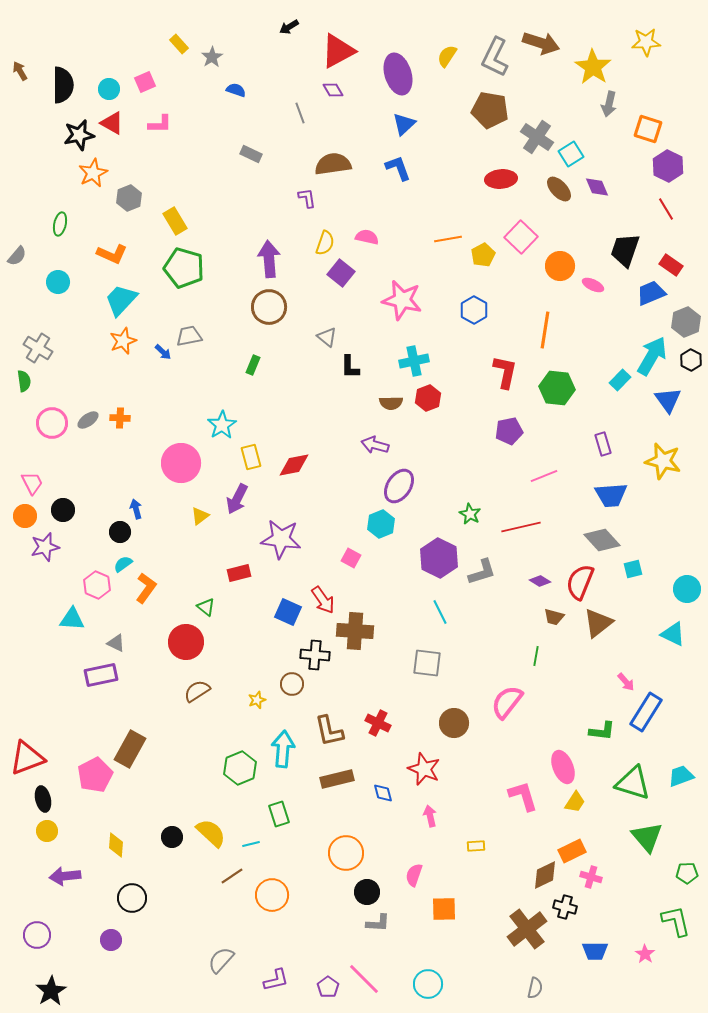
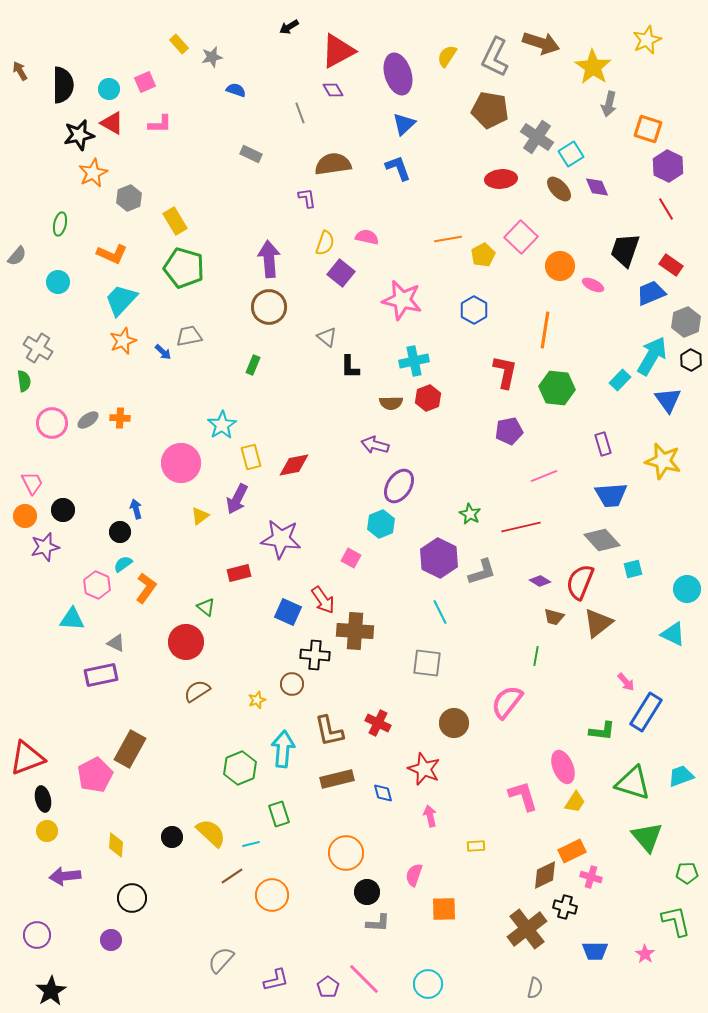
yellow star at (646, 42): moved 1 px right, 2 px up; rotated 20 degrees counterclockwise
gray star at (212, 57): rotated 20 degrees clockwise
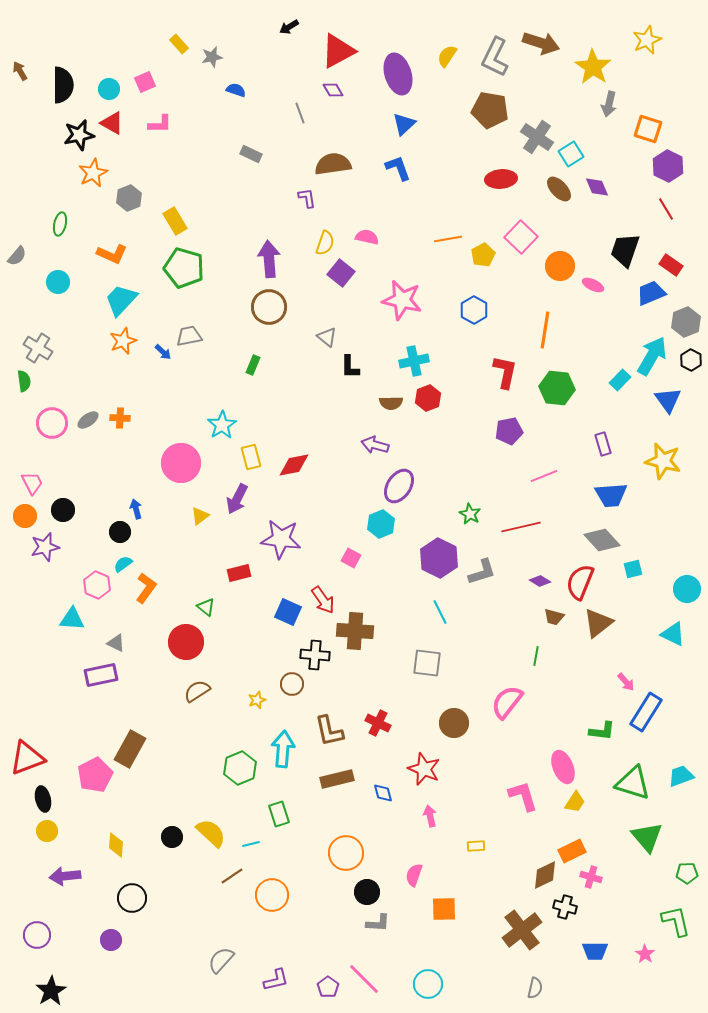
brown cross at (527, 929): moved 5 px left, 1 px down
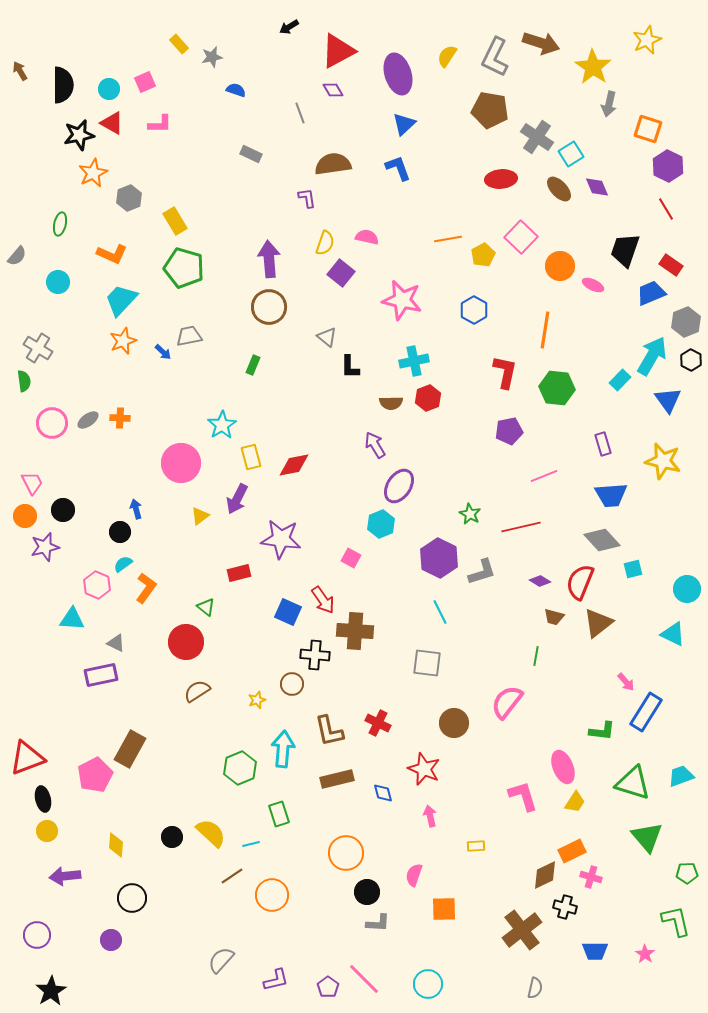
purple arrow at (375, 445): rotated 44 degrees clockwise
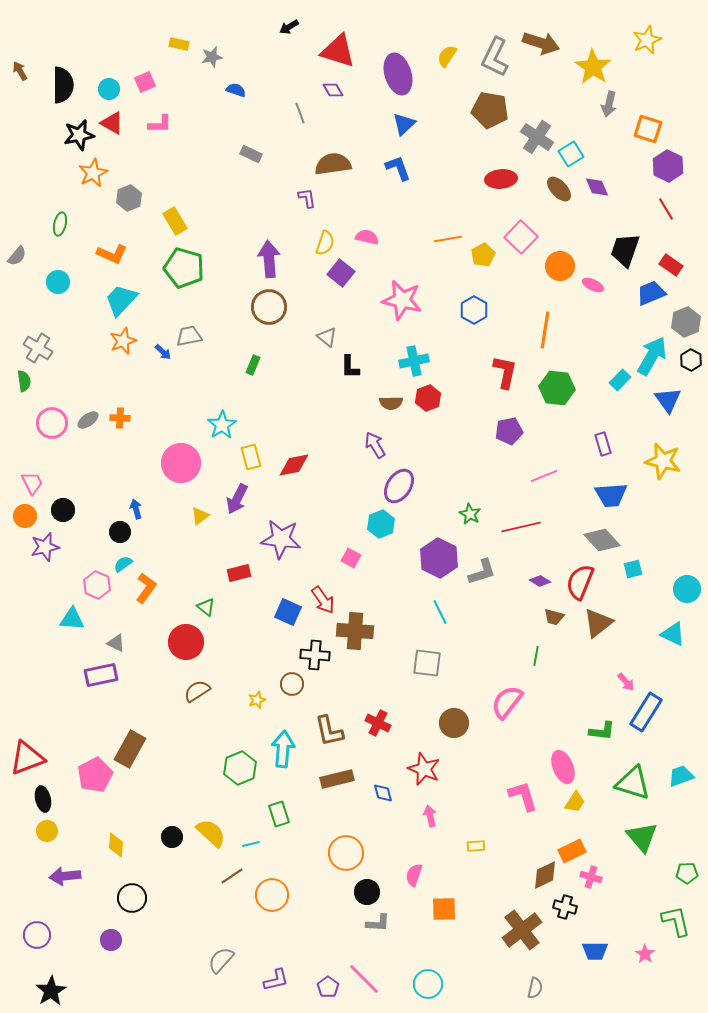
yellow rectangle at (179, 44): rotated 36 degrees counterclockwise
red triangle at (338, 51): rotated 45 degrees clockwise
green triangle at (647, 837): moved 5 px left
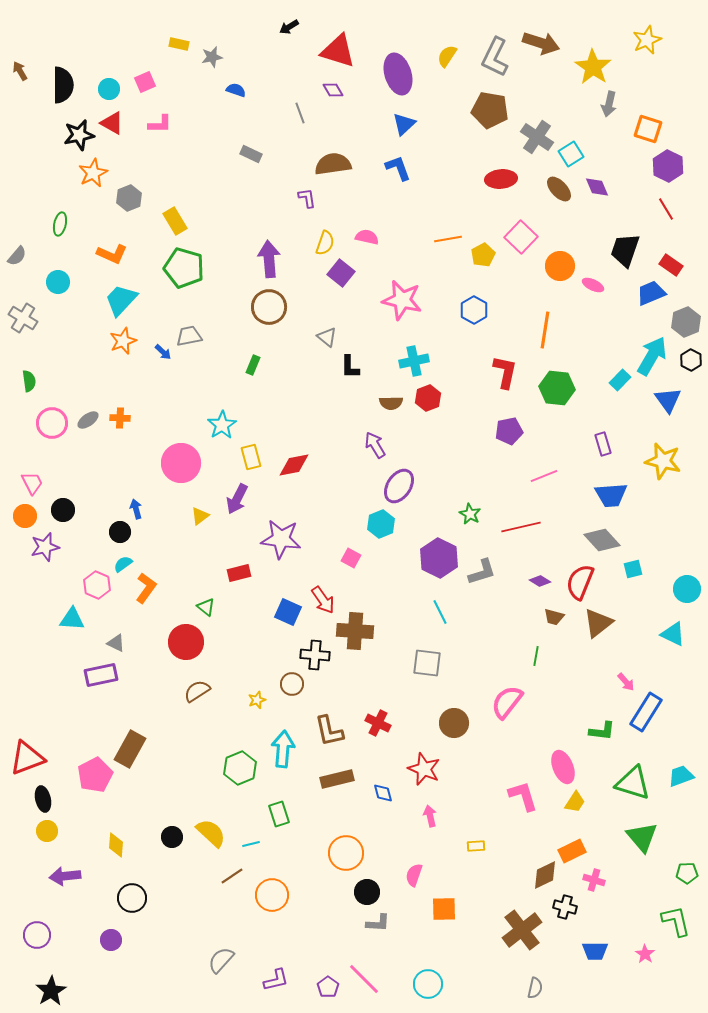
gray cross at (38, 348): moved 15 px left, 30 px up
green semicircle at (24, 381): moved 5 px right
pink cross at (591, 877): moved 3 px right, 3 px down
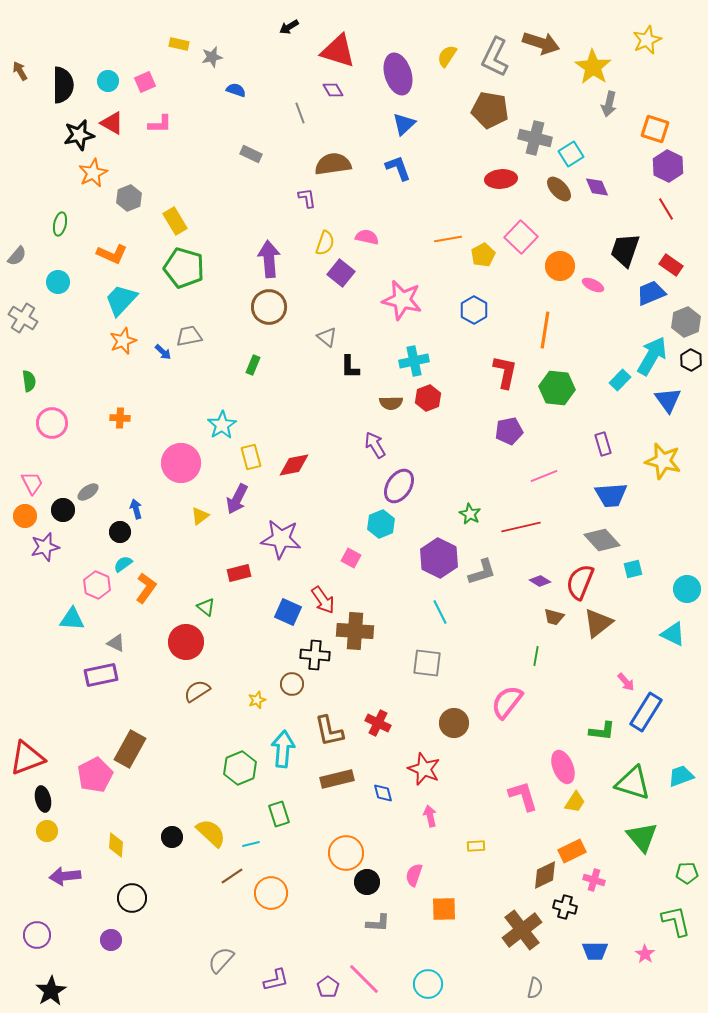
cyan circle at (109, 89): moved 1 px left, 8 px up
orange square at (648, 129): moved 7 px right
gray cross at (537, 137): moved 2 px left, 1 px down; rotated 20 degrees counterclockwise
gray ellipse at (88, 420): moved 72 px down
black circle at (367, 892): moved 10 px up
orange circle at (272, 895): moved 1 px left, 2 px up
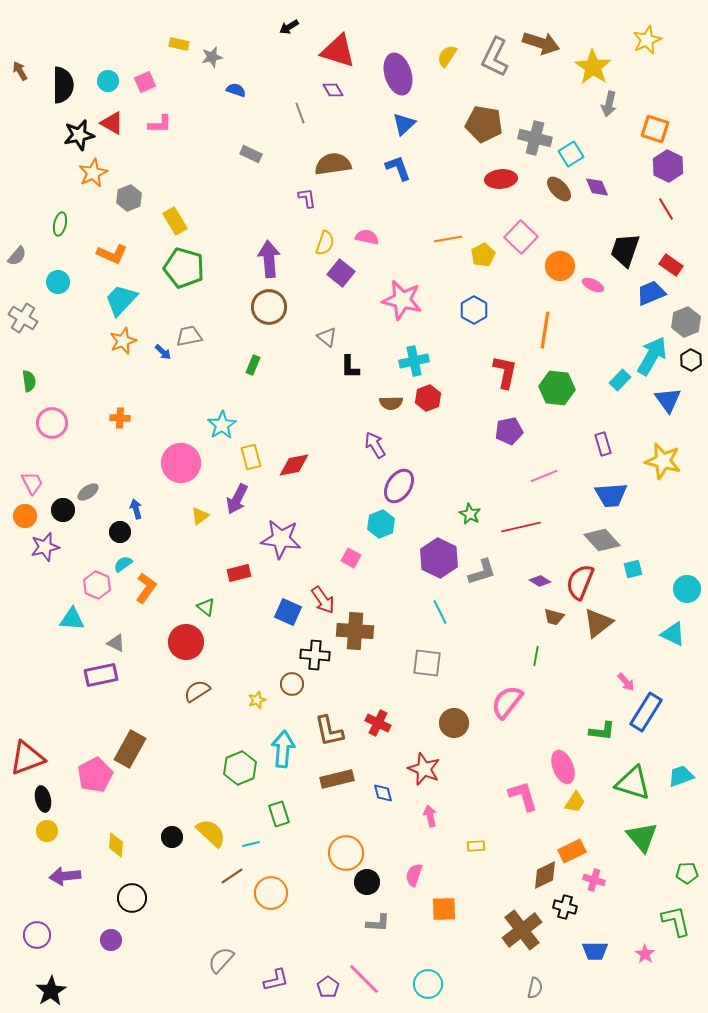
brown pentagon at (490, 110): moved 6 px left, 14 px down
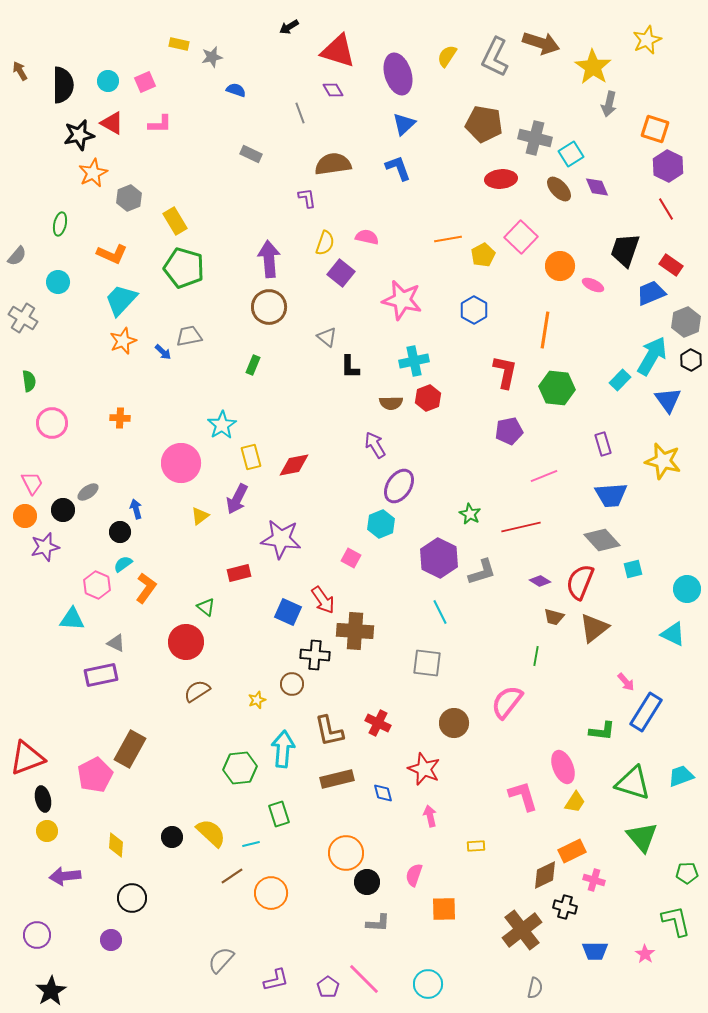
brown triangle at (598, 623): moved 4 px left, 5 px down
green hexagon at (240, 768): rotated 16 degrees clockwise
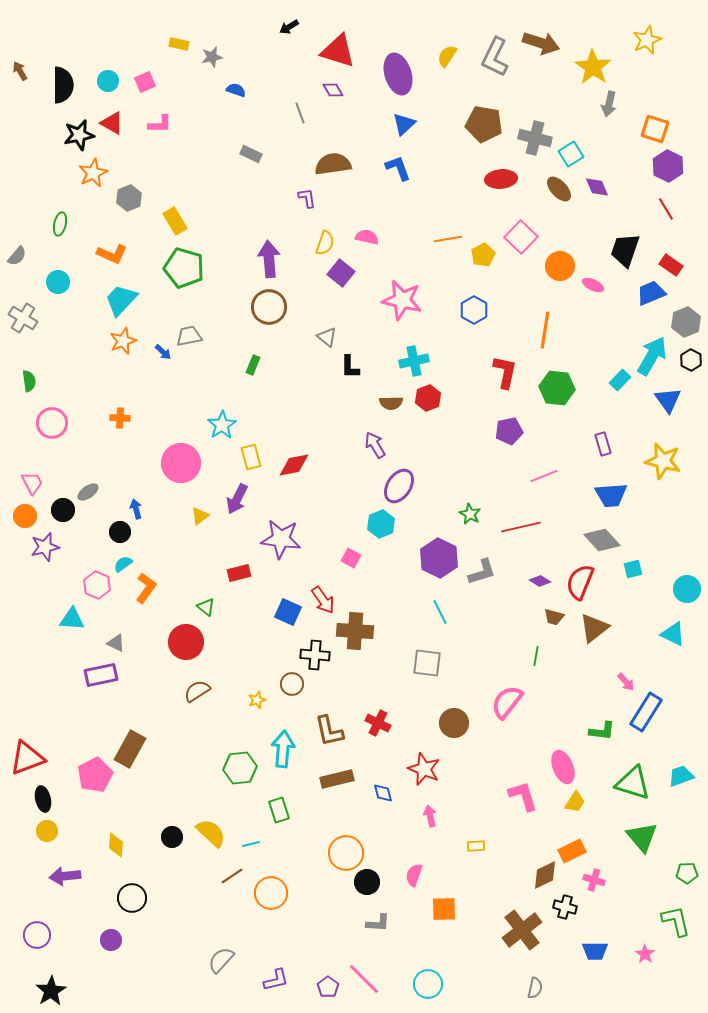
green rectangle at (279, 814): moved 4 px up
